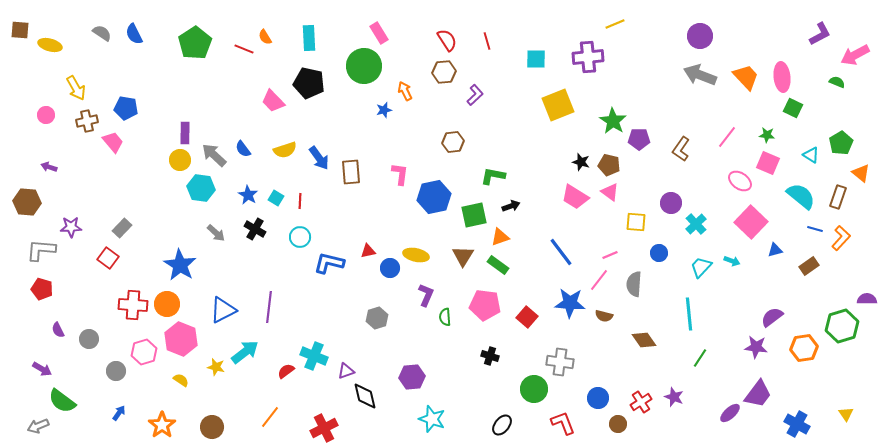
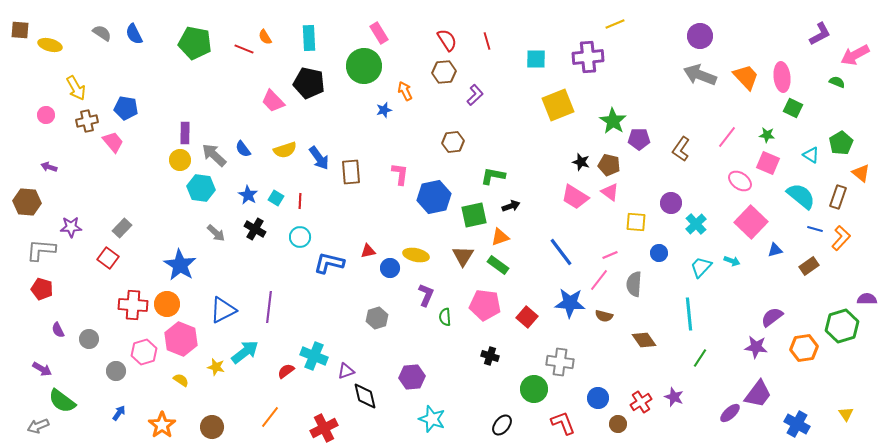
green pentagon at (195, 43): rotated 28 degrees counterclockwise
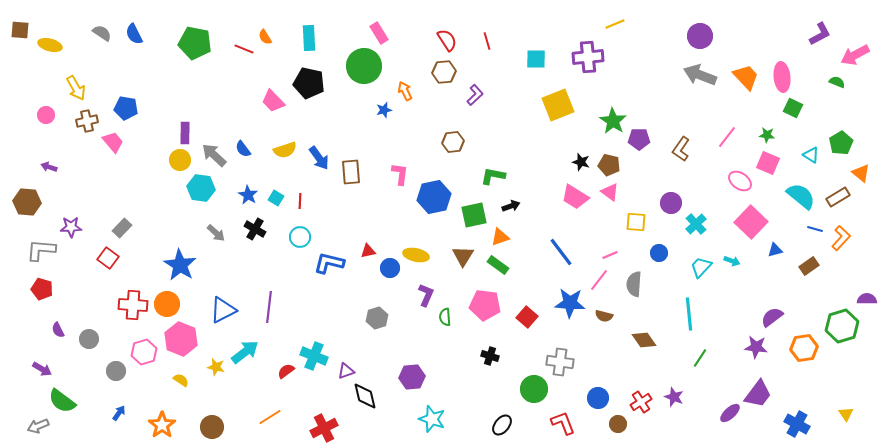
brown rectangle at (838, 197): rotated 40 degrees clockwise
orange line at (270, 417): rotated 20 degrees clockwise
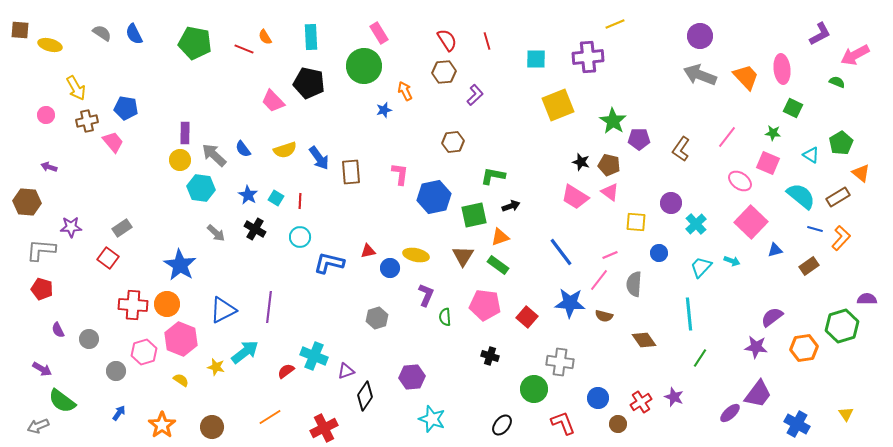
cyan rectangle at (309, 38): moved 2 px right, 1 px up
pink ellipse at (782, 77): moved 8 px up
green star at (767, 135): moved 6 px right, 2 px up
gray rectangle at (122, 228): rotated 12 degrees clockwise
black diamond at (365, 396): rotated 48 degrees clockwise
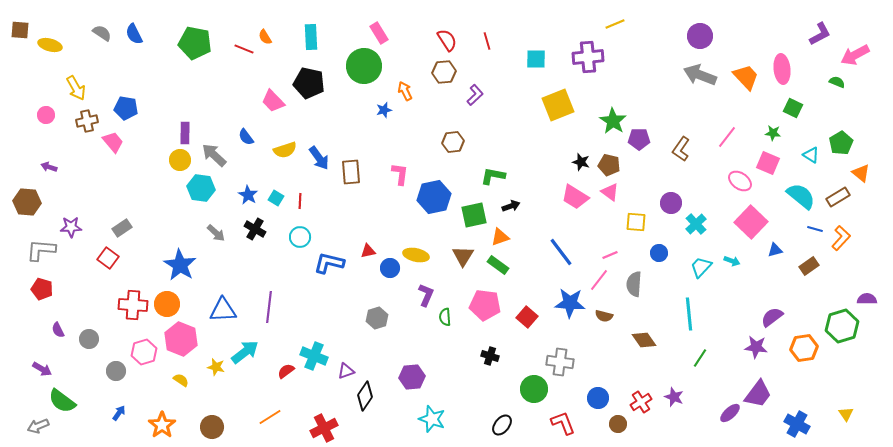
blue semicircle at (243, 149): moved 3 px right, 12 px up
blue triangle at (223, 310): rotated 24 degrees clockwise
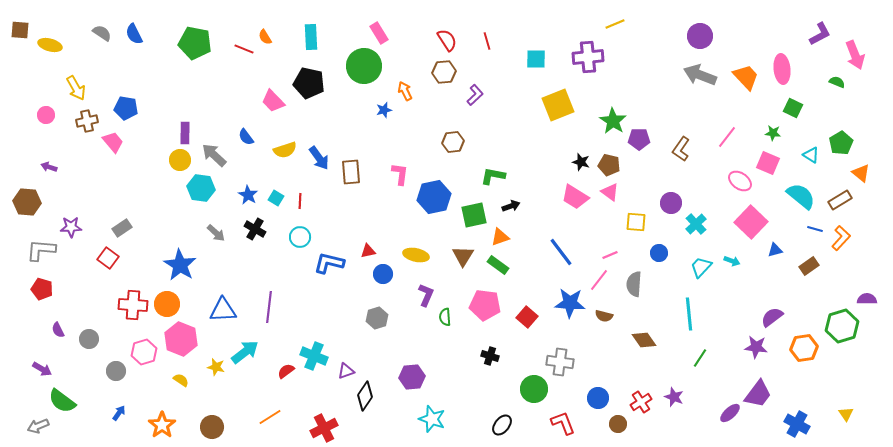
pink arrow at (855, 55): rotated 84 degrees counterclockwise
brown rectangle at (838, 197): moved 2 px right, 3 px down
blue circle at (390, 268): moved 7 px left, 6 px down
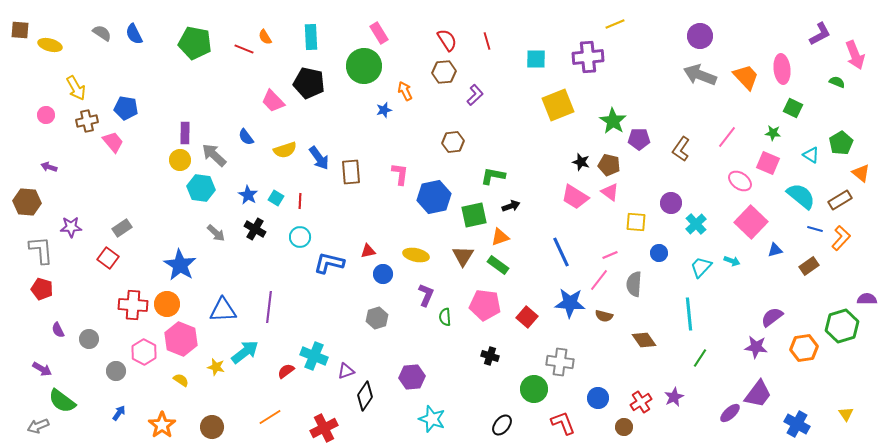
gray L-shape at (41, 250): rotated 80 degrees clockwise
blue line at (561, 252): rotated 12 degrees clockwise
pink hexagon at (144, 352): rotated 15 degrees counterclockwise
purple star at (674, 397): rotated 24 degrees clockwise
brown circle at (618, 424): moved 6 px right, 3 px down
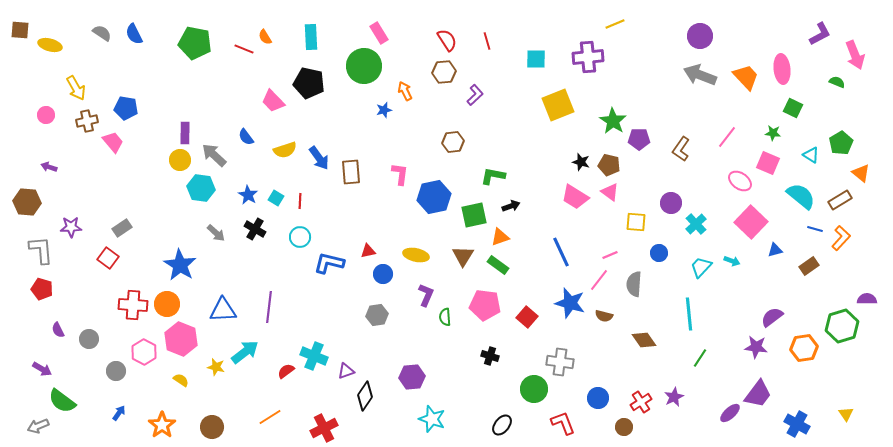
blue star at (570, 303): rotated 12 degrees clockwise
gray hexagon at (377, 318): moved 3 px up; rotated 10 degrees clockwise
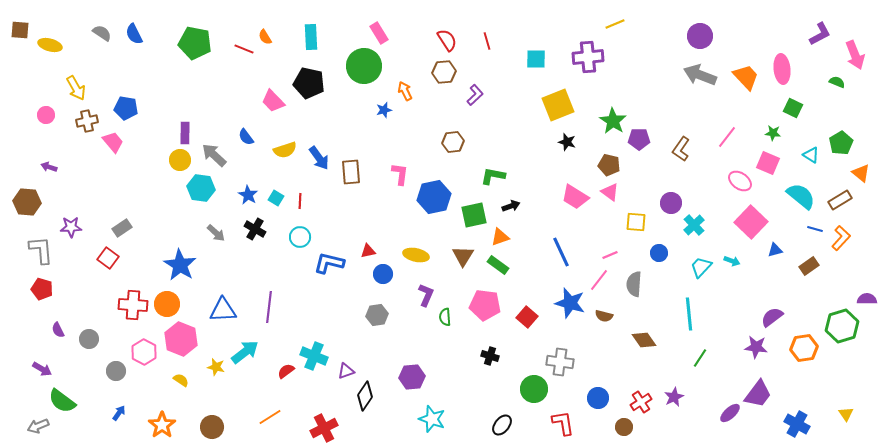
black star at (581, 162): moved 14 px left, 20 px up
cyan cross at (696, 224): moved 2 px left, 1 px down
red L-shape at (563, 423): rotated 12 degrees clockwise
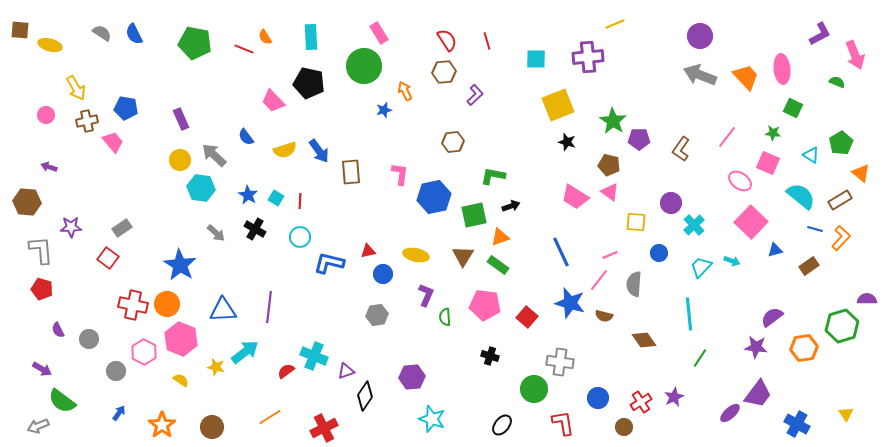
purple rectangle at (185, 133): moved 4 px left, 14 px up; rotated 25 degrees counterclockwise
blue arrow at (319, 158): moved 7 px up
red cross at (133, 305): rotated 8 degrees clockwise
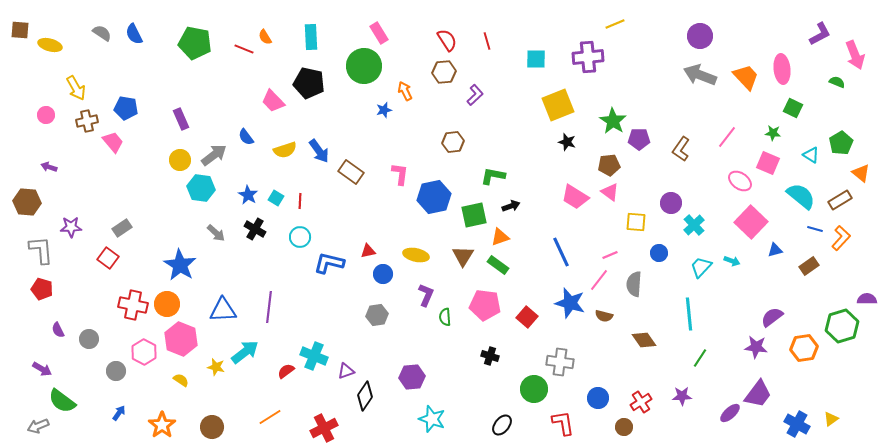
gray arrow at (214, 155): rotated 100 degrees clockwise
brown pentagon at (609, 165): rotated 20 degrees counterclockwise
brown rectangle at (351, 172): rotated 50 degrees counterclockwise
purple star at (674, 397): moved 8 px right, 1 px up; rotated 24 degrees clockwise
yellow triangle at (846, 414): moved 15 px left, 5 px down; rotated 28 degrees clockwise
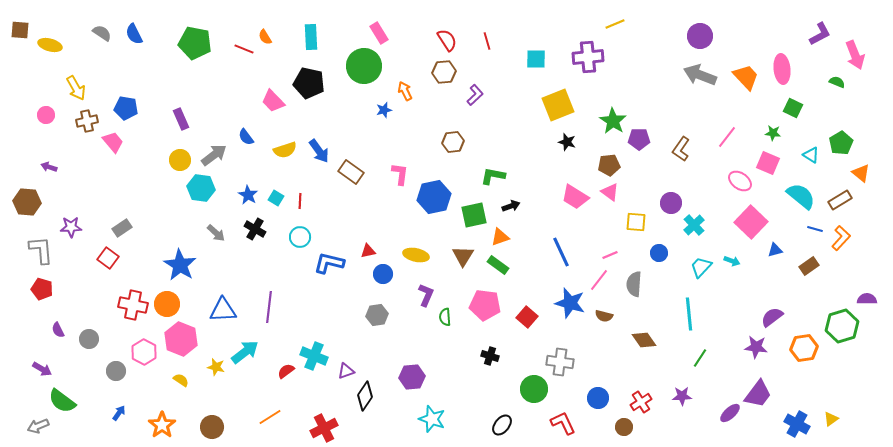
red L-shape at (563, 423): rotated 16 degrees counterclockwise
